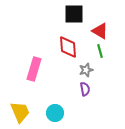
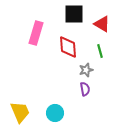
red triangle: moved 2 px right, 7 px up
pink rectangle: moved 2 px right, 36 px up
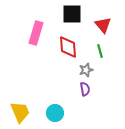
black square: moved 2 px left
red triangle: moved 1 px right, 1 px down; rotated 18 degrees clockwise
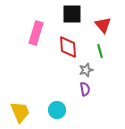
cyan circle: moved 2 px right, 3 px up
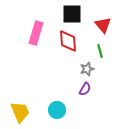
red diamond: moved 6 px up
gray star: moved 1 px right, 1 px up
purple semicircle: rotated 40 degrees clockwise
